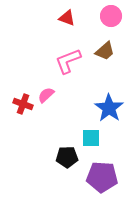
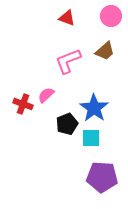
blue star: moved 15 px left
black pentagon: moved 33 px up; rotated 20 degrees counterclockwise
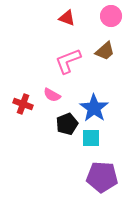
pink semicircle: moved 6 px right; rotated 108 degrees counterclockwise
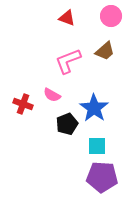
cyan square: moved 6 px right, 8 px down
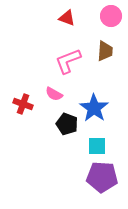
brown trapezoid: rotated 45 degrees counterclockwise
pink semicircle: moved 2 px right, 1 px up
black pentagon: rotated 30 degrees counterclockwise
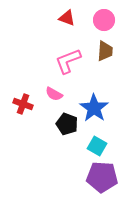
pink circle: moved 7 px left, 4 px down
cyan square: rotated 30 degrees clockwise
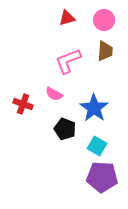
red triangle: rotated 36 degrees counterclockwise
black pentagon: moved 2 px left, 5 px down
